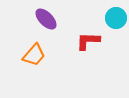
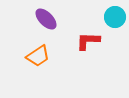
cyan circle: moved 1 px left, 1 px up
orange trapezoid: moved 4 px right, 1 px down; rotated 15 degrees clockwise
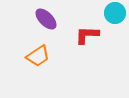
cyan circle: moved 4 px up
red L-shape: moved 1 px left, 6 px up
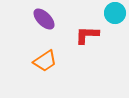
purple ellipse: moved 2 px left
orange trapezoid: moved 7 px right, 5 px down
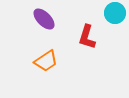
red L-shape: moved 2 px down; rotated 75 degrees counterclockwise
orange trapezoid: moved 1 px right
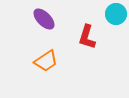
cyan circle: moved 1 px right, 1 px down
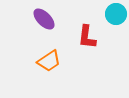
red L-shape: rotated 10 degrees counterclockwise
orange trapezoid: moved 3 px right
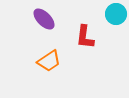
red L-shape: moved 2 px left
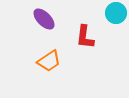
cyan circle: moved 1 px up
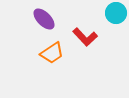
red L-shape: rotated 50 degrees counterclockwise
orange trapezoid: moved 3 px right, 8 px up
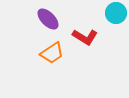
purple ellipse: moved 4 px right
red L-shape: rotated 15 degrees counterclockwise
